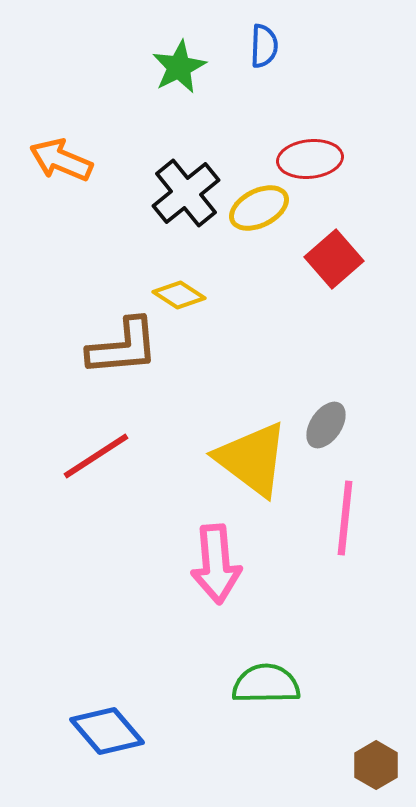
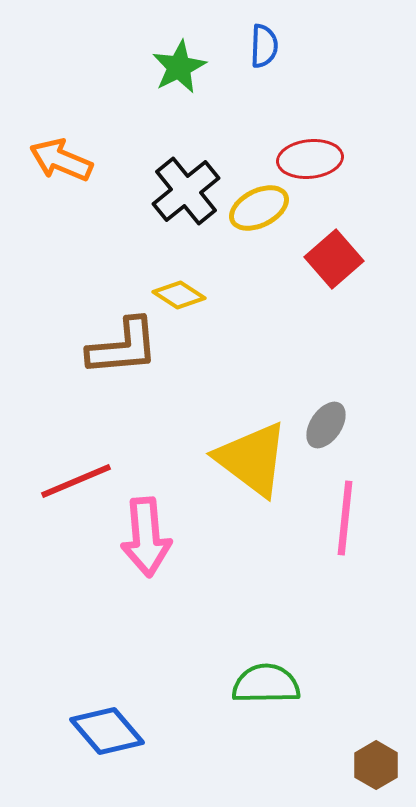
black cross: moved 2 px up
red line: moved 20 px left, 25 px down; rotated 10 degrees clockwise
pink arrow: moved 70 px left, 27 px up
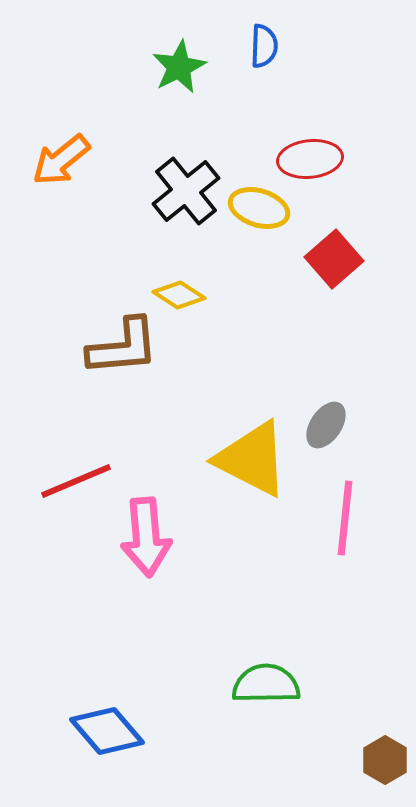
orange arrow: rotated 62 degrees counterclockwise
yellow ellipse: rotated 44 degrees clockwise
yellow triangle: rotated 10 degrees counterclockwise
brown hexagon: moved 9 px right, 5 px up
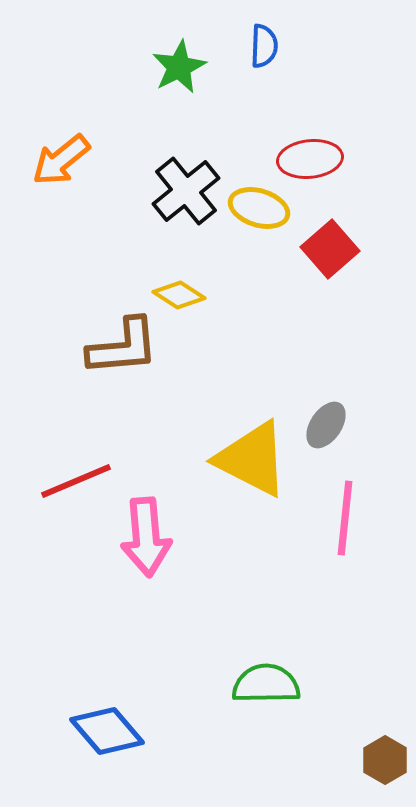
red square: moved 4 px left, 10 px up
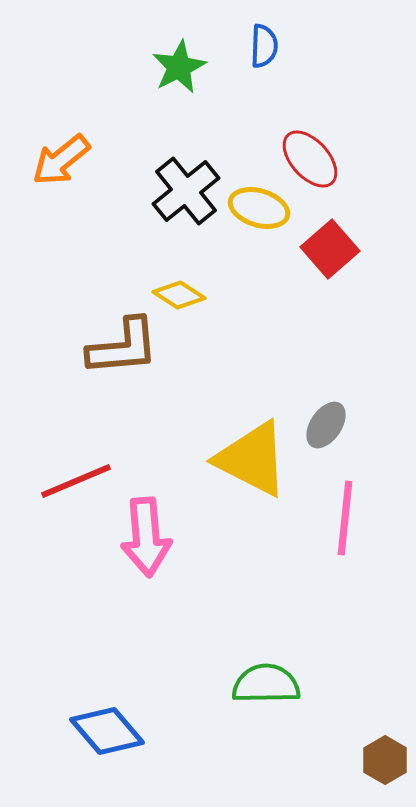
red ellipse: rotated 54 degrees clockwise
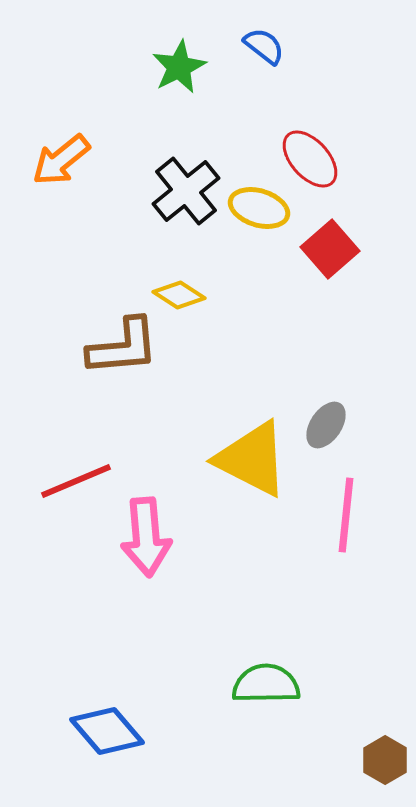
blue semicircle: rotated 54 degrees counterclockwise
pink line: moved 1 px right, 3 px up
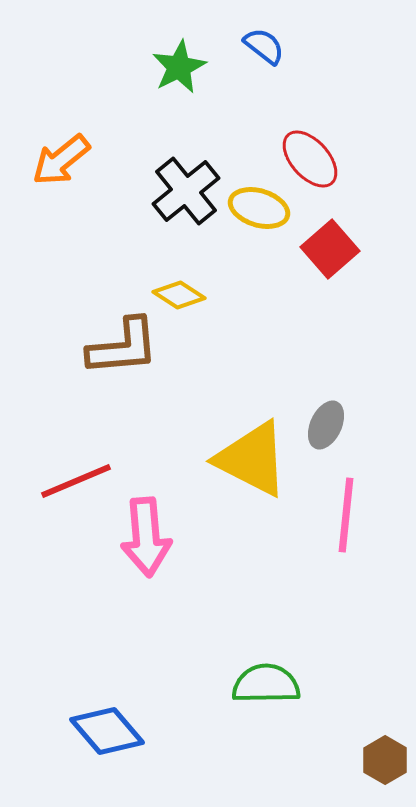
gray ellipse: rotated 9 degrees counterclockwise
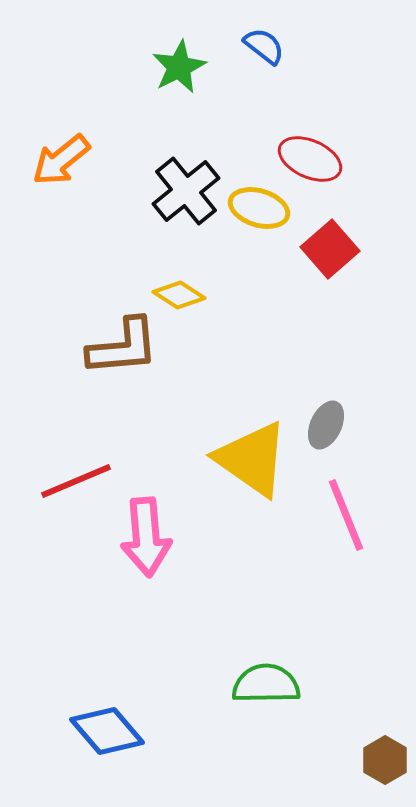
red ellipse: rotated 24 degrees counterclockwise
yellow triangle: rotated 8 degrees clockwise
pink line: rotated 28 degrees counterclockwise
